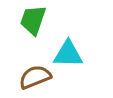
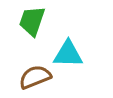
green trapezoid: moved 1 px left, 1 px down
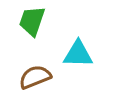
cyan triangle: moved 10 px right
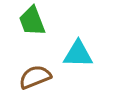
green trapezoid: rotated 40 degrees counterclockwise
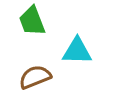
cyan triangle: moved 1 px left, 3 px up
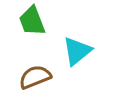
cyan triangle: rotated 40 degrees counterclockwise
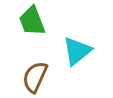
brown semicircle: rotated 44 degrees counterclockwise
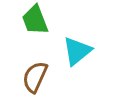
green trapezoid: moved 3 px right, 1 px up
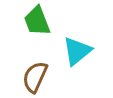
green trapezoid: moved 2 px right, 1 px down
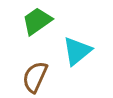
green trapezoid: rotated 76 degrees clockwise
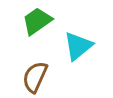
cyan triangle: moved 1 px right, 5 px up
